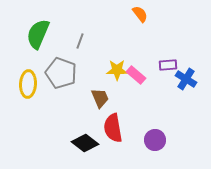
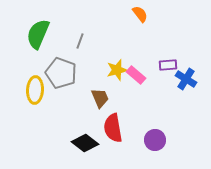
yellow star: rotated 15 degrees counterclockwise
yellow ellipse: moved 7 px right, 6 px down
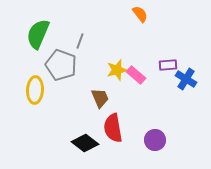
gray pentagon: moved 8 px up
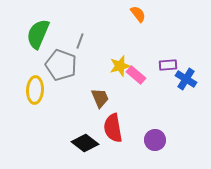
orange semicircle: moved 2 px left
yellow star: moved 3 px right, 4 px up
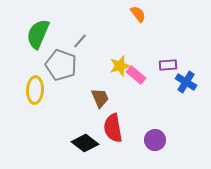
gray line: rotated 21 degrees clockwise
blue cross: moved 3 px down
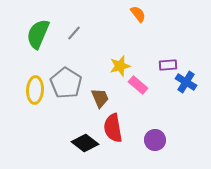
gray line: moved 6 px left, 8 px up
gray pentagon: moved 5 px right, 18 px down; rotated 12 degrees clockwise
pink rectangle: moved 2 px right, 10 px down
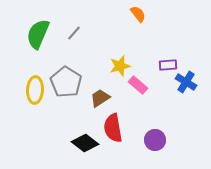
gray pentagon: moved 1 px up
brown trapezoid: rotated 100 degrees counterclockwise
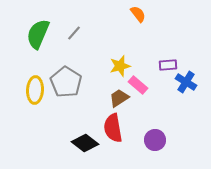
brown trapezoid: moved 19 px right
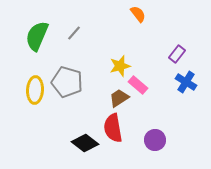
green semicircle: moved 1 px left, 2 px down
purple rectangle: moved 9 px right, 11 px up; rotated 48 degrees counterclockwise
gray pentagon: moved 1 px right; rotated 16 degrees counterclockwise
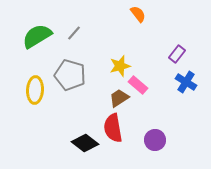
green semicircle: rotated 36 degrees clockwise
gray pentagon: moved 3 px right, 7 px up
